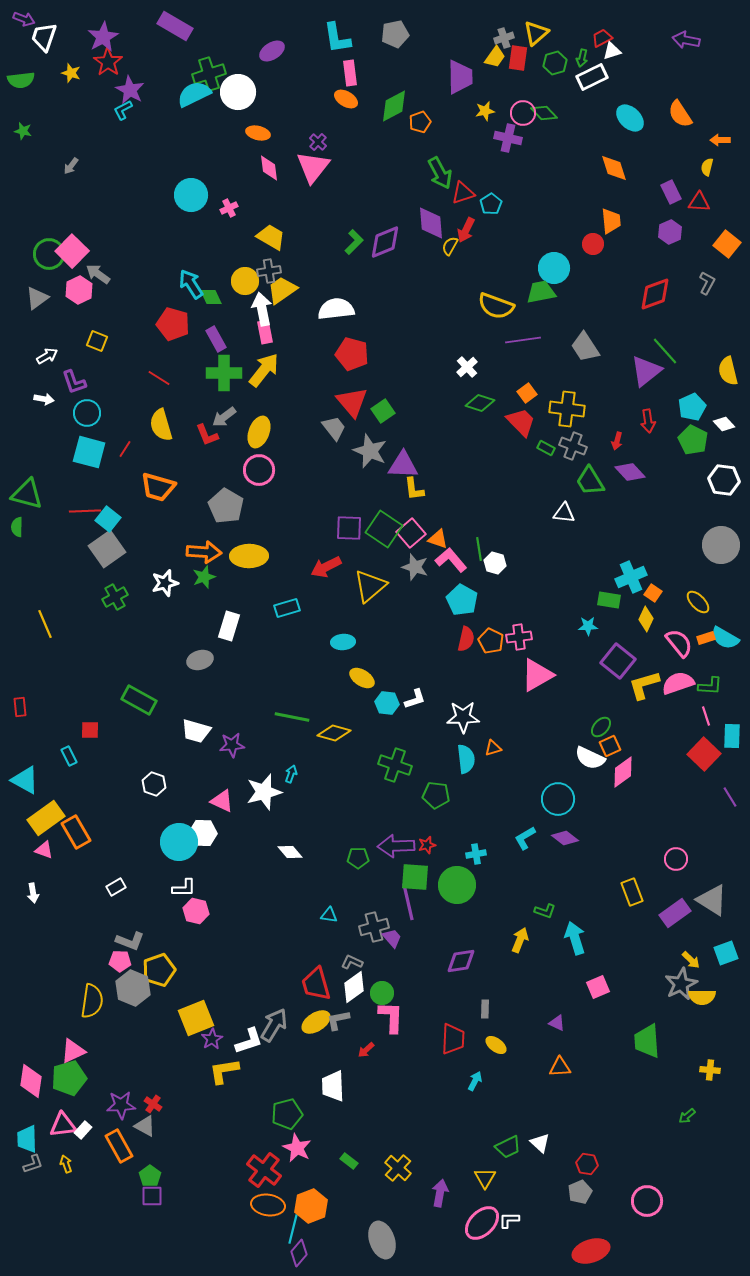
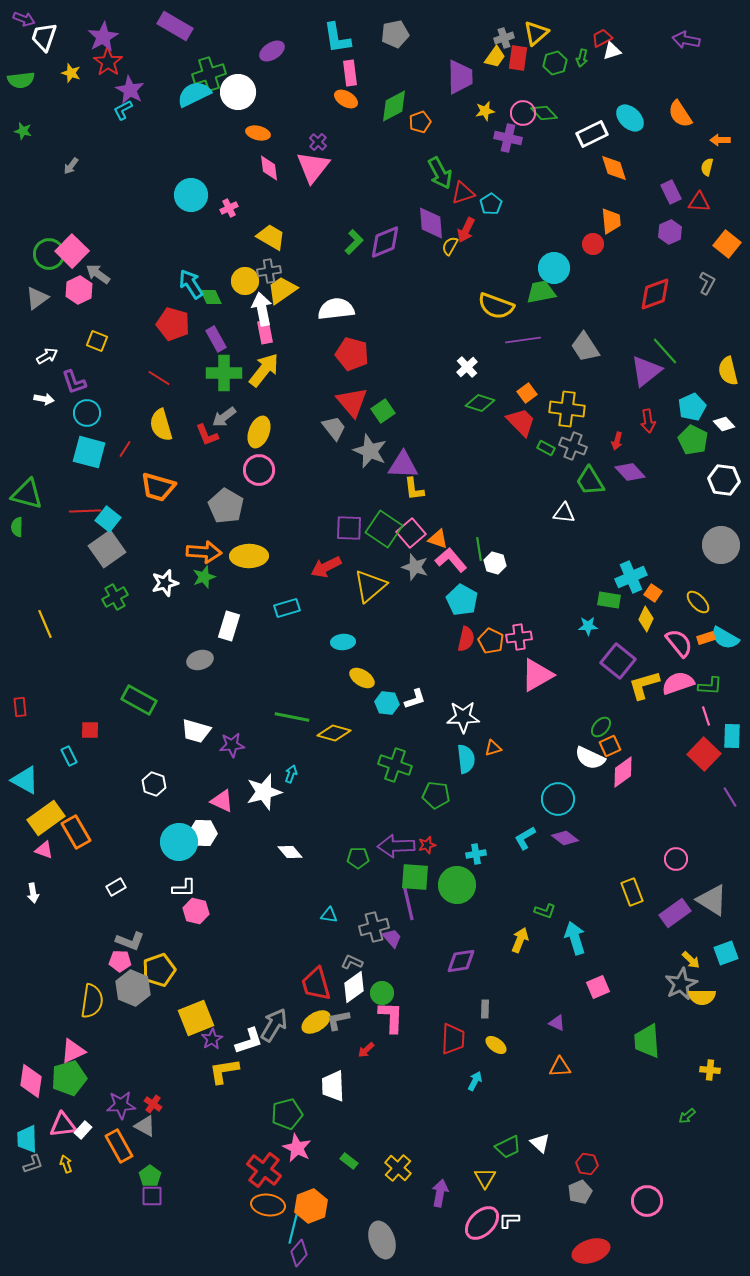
white rectangle at (592, 77): moved 57 px down
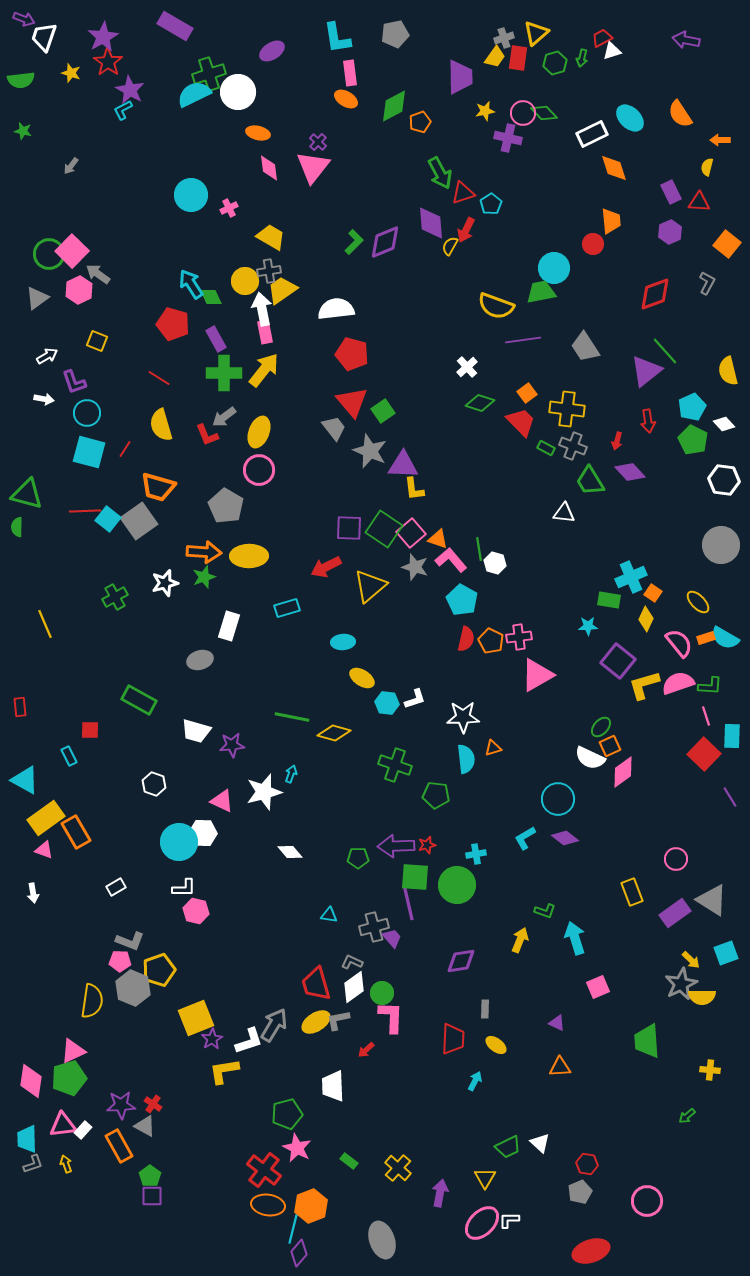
gray square at (107, 549): moved 32 px right, 28 px up
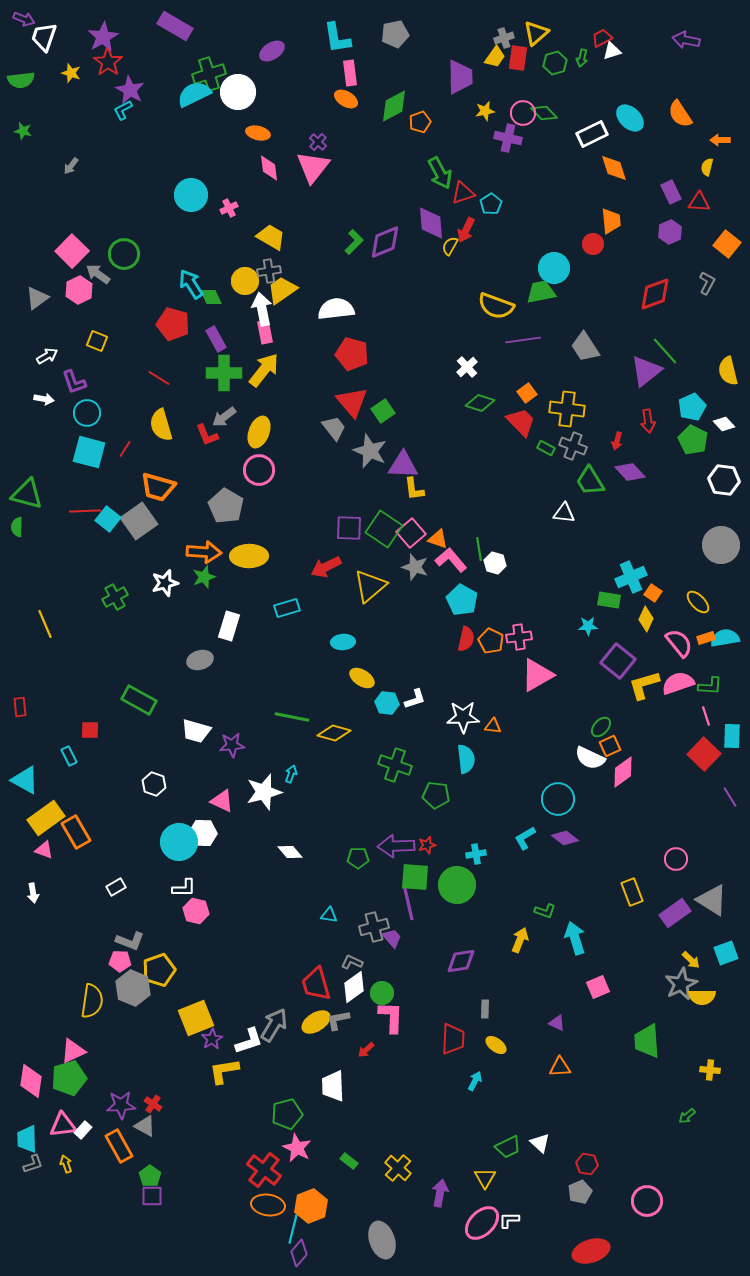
green circle at (49, 254): moved 75 px right
cyan semicircle at (725, 638): rotated 140 degrees clockwise
orange triangle at (493, 748): moved 22 px up; rotated 24 degrees clockwise
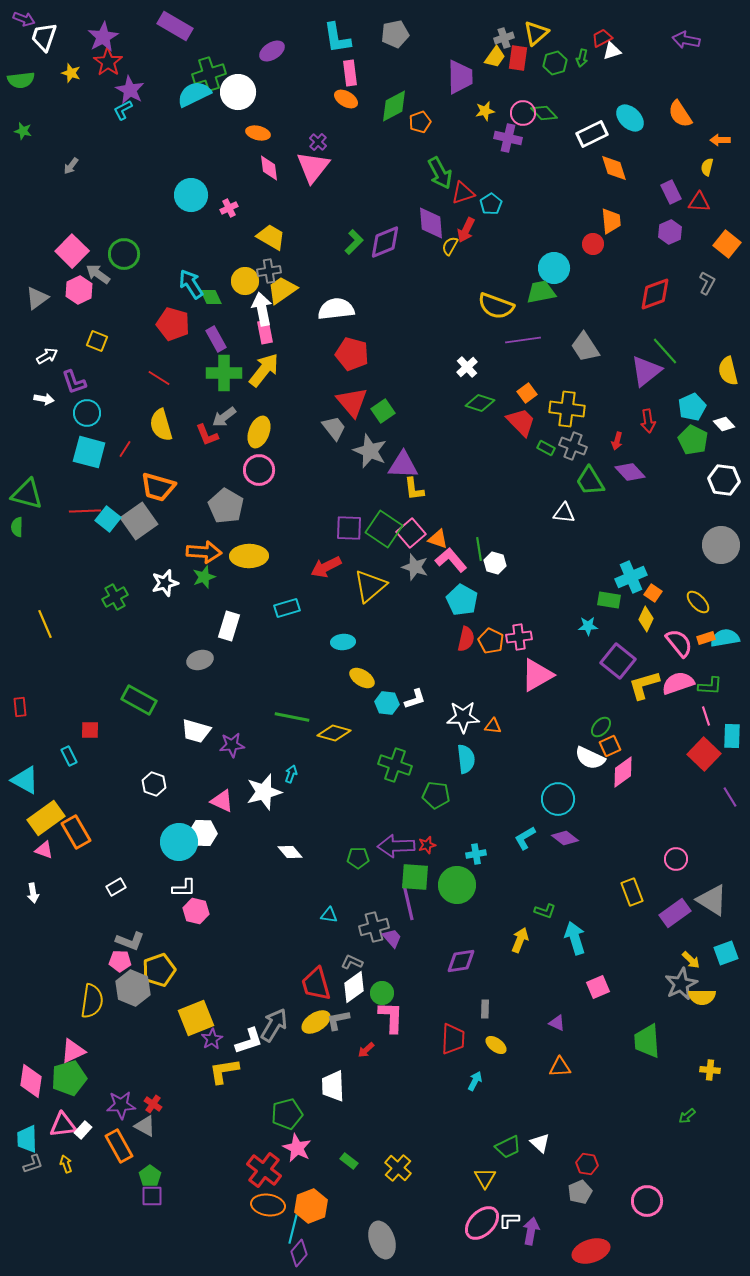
purple arrow at (440, 1193): moved 91 px right, 38 px down
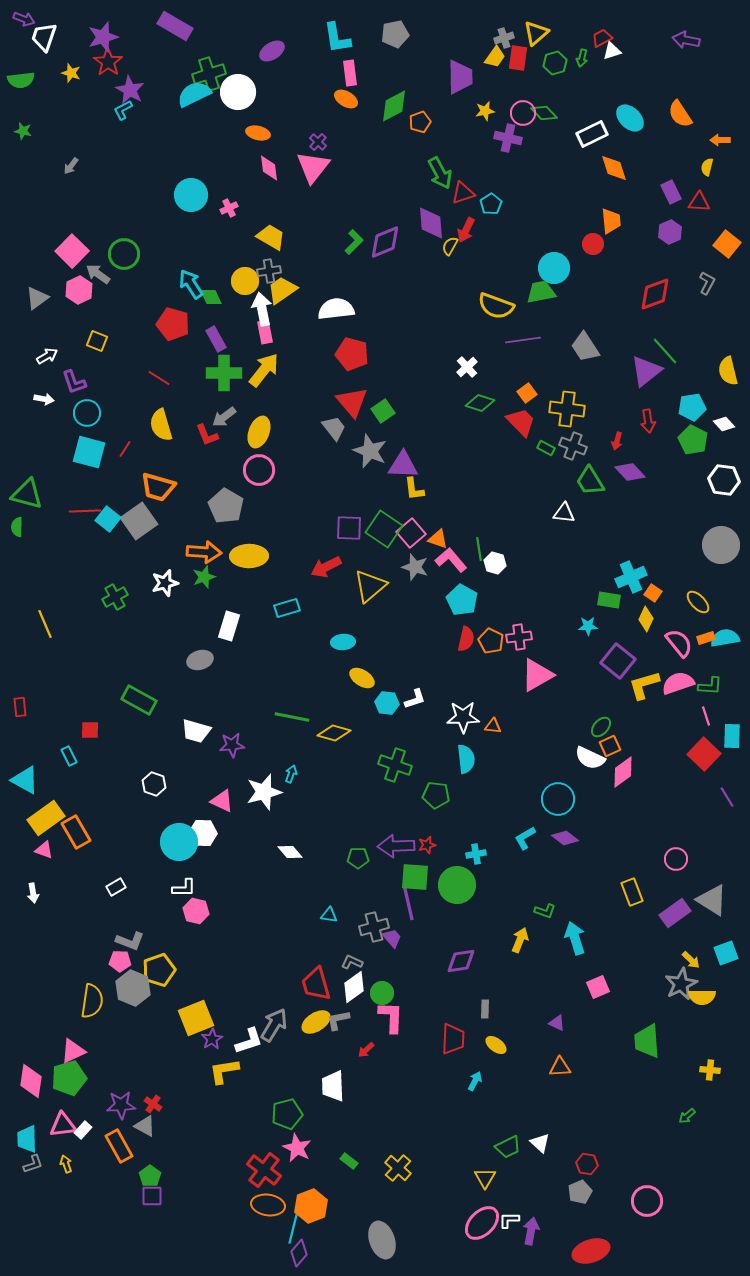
purple star at (103, 37): rotated 12 degrees clockwise
cyan pentagon at (692, 407): rotated 16 degrees clockwise
purple line at (730, 797): moved 3 px left
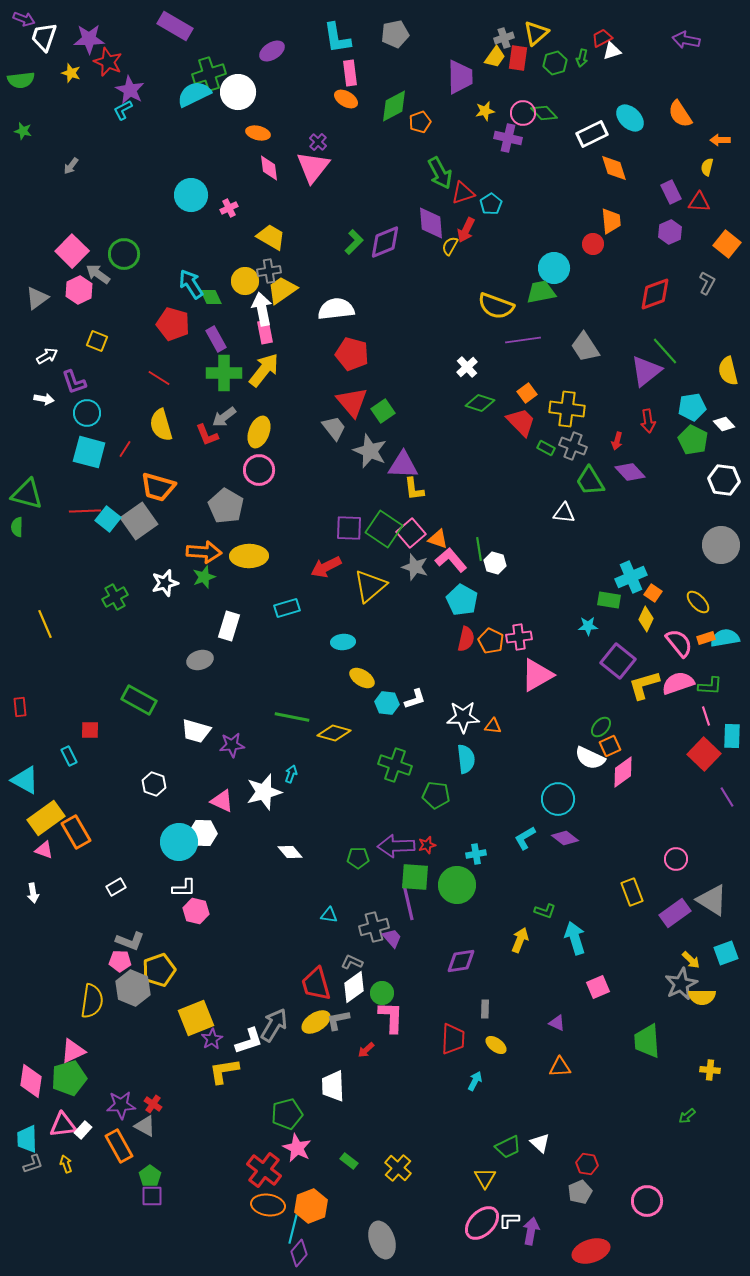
purple star at (103, 37): moved 14 px left, 2 px down; rotated 16 degrees clockwise
red star at (108, 62): rotated 12 degrees counterclockwise
